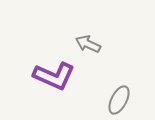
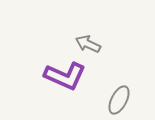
purple L-shape: moved 11 px right
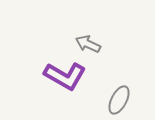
purple L-shape: rotated 6 degrees clockwise
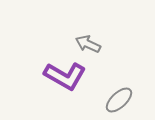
gray ellipse: rotated 20 degrees clockwise
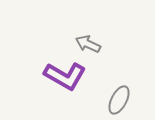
gray ellipse: rotated 20 degrees counterclockwise
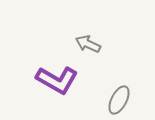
purple L-shape: moved 8 px left, 4 px down
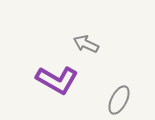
gray arrow: moved 2 px left
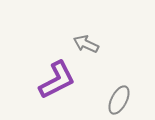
purple L-shape: rotated 57 degrees counterclockwise
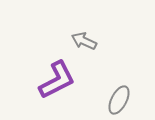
gray arrow: moved 2 px left, 3 px up
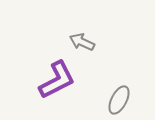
gray arrow: moved 2 px left, 1 px down
